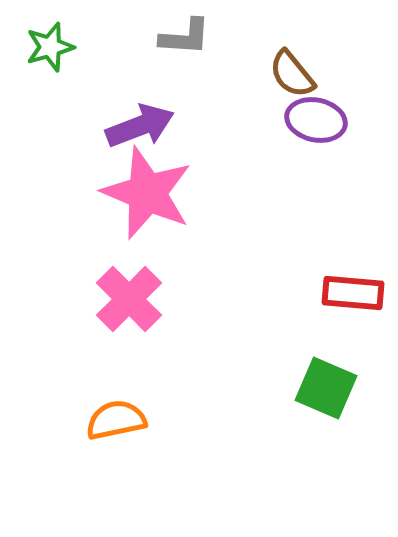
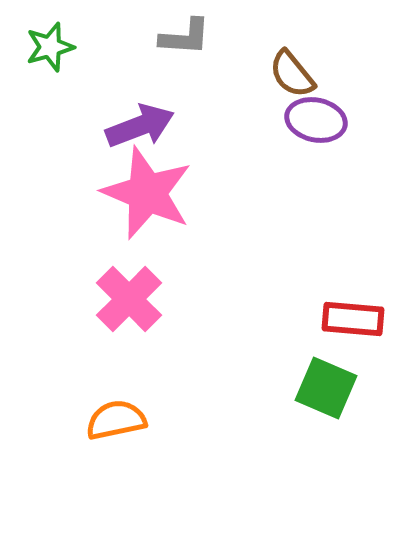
red rectangle: moved 26 px down
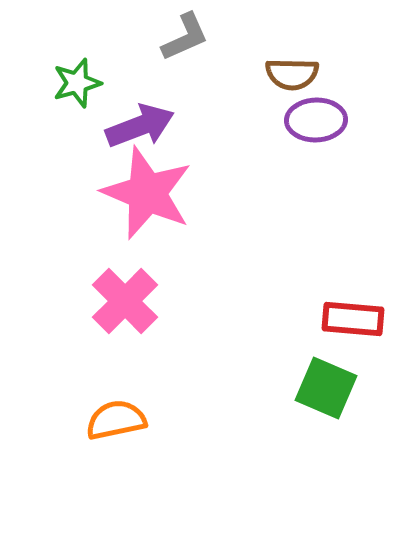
gray L-shape: rotated 28 degrees counterclockwise
green star: moved 27 px right, 36 px down
brown semicircle: rotated 50 degrees counterclockwise
purple ellipse: rotated 14 degrees counterclockwise
pink cross: moved 4 px left, 2 px down
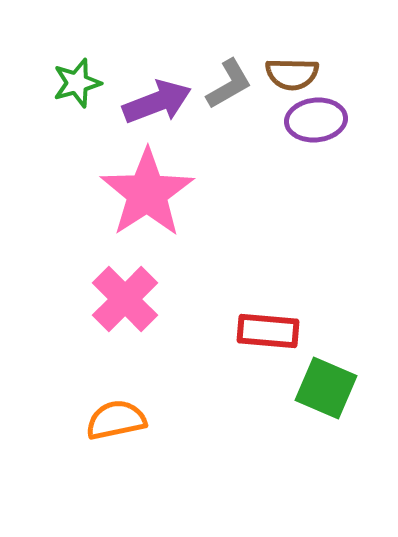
gray L-shape: moved 44 px right, 47 px down; rotated 6 degrees counterclockwise
purple ellipse: rotated 4 degrees counterclockwise
purple arrow: moved 17 px right, 24 px up
pink star: rotated 16 degrees clockwise
pink cross: moved 2 px up
red rectangle: moved 85 px left, 12 px down
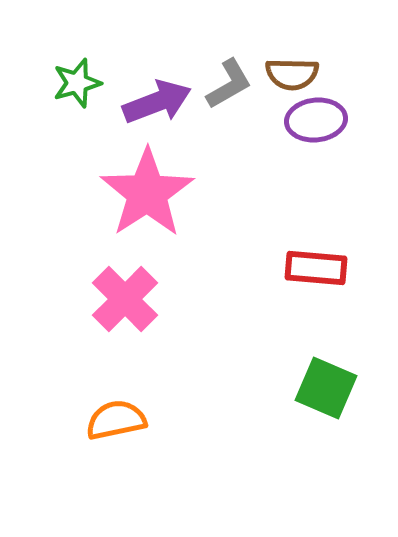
red rectangle: moved 48 px right, 63 px up
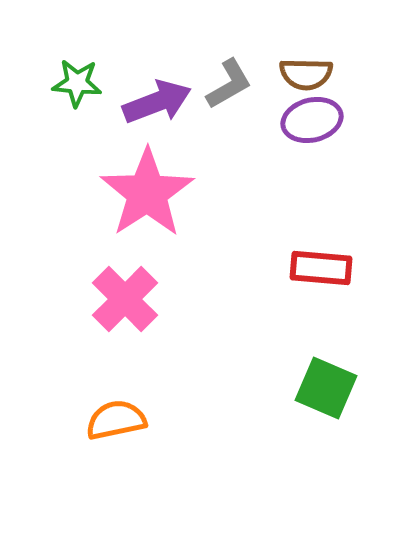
brown semicircle: moved 14 px right
green star: rotated 21 degrees clockwise
purple ellipse: moved 4 px left; rotated 8 degrees counterclockwise
red rectangle: moved 5 px right
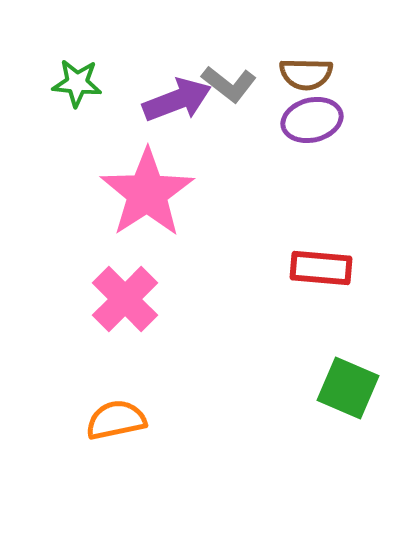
gray L-shape: rotated 68 degrees clockwise
purple arrow: moved 20 px right, 2 px up
green square: moved 22 px right
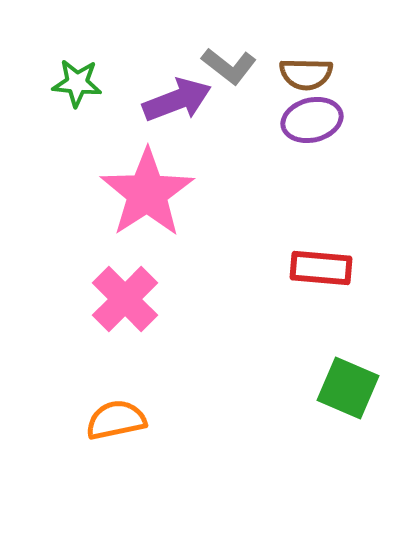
gray L-shape: moved 18 px up
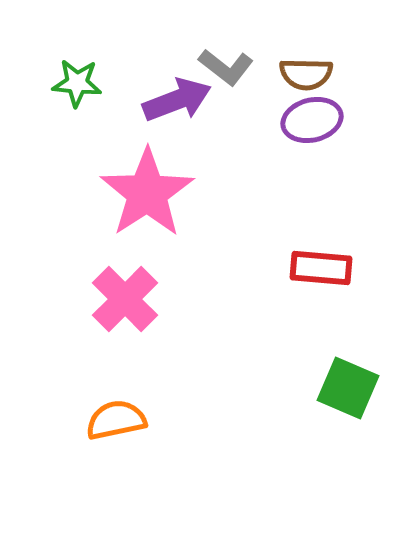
gray L-shape: moved 3 px left, 1 px down
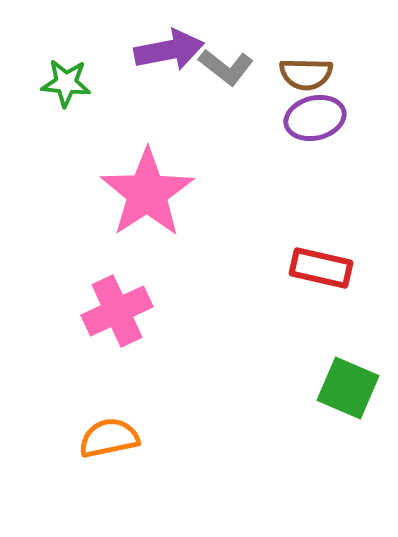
green star: moved 11 px left
purple arrow: moved 8 px left, 50 px up; rotated 10 degrees clockwise
purple ellipse: moved 3 px right, 2 px up
red rectangle: rotated 8 degrees clockwise
pink cross: moved 8 px left, 12 px down; rotated 20 degrees clockwise
orange semicircle: moved 7 px left, 18 px down
